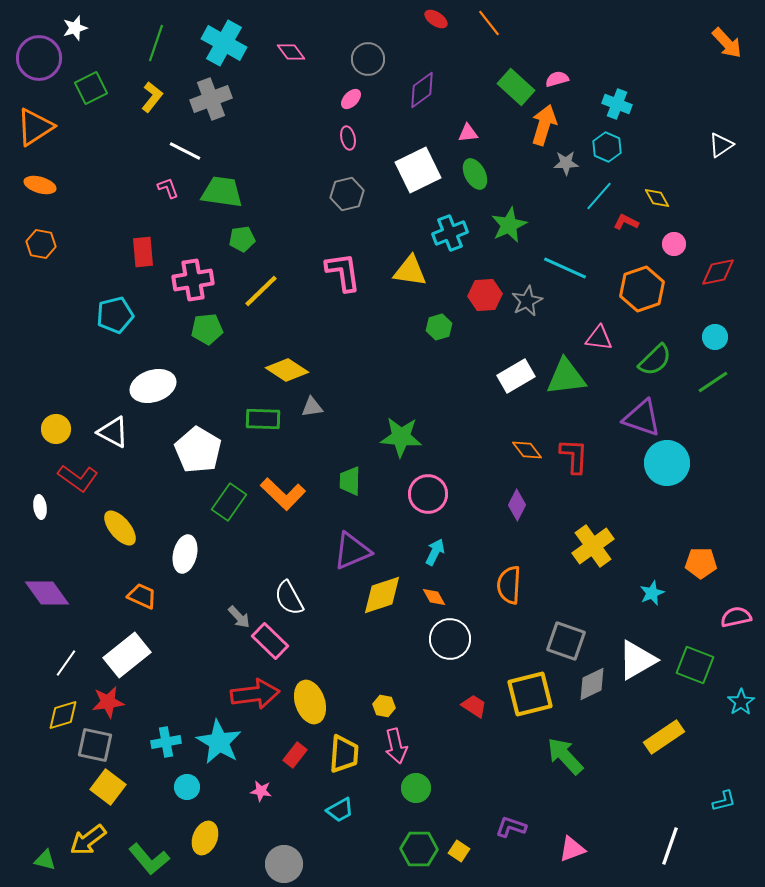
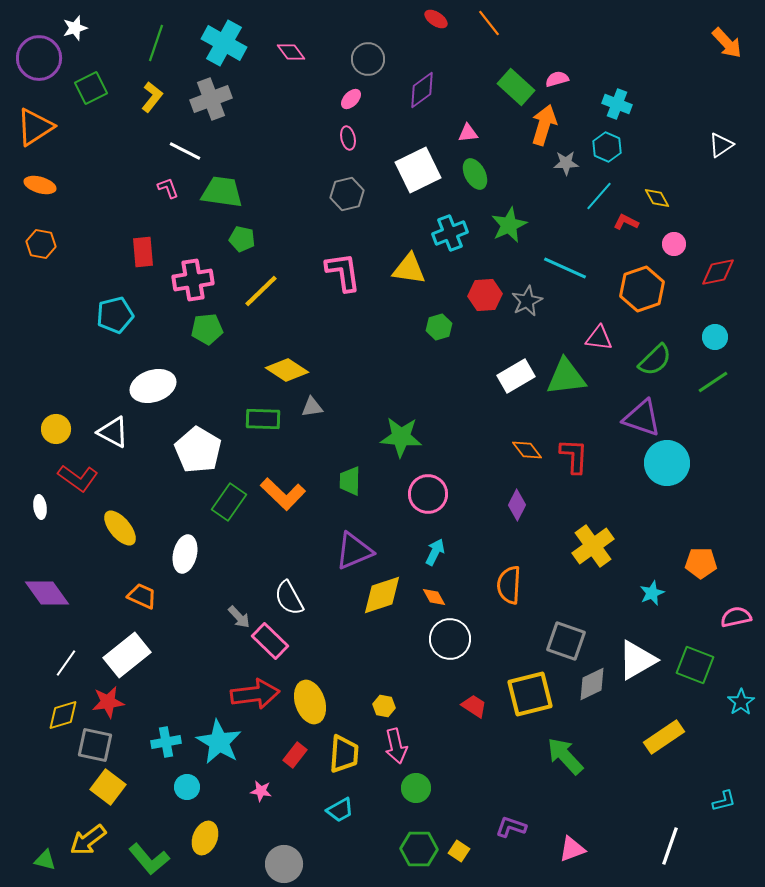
green pentagon at (242, 239): rotated 20 degrees clockwise
yellow triangle at (410, 271): moved 1 px left, 2 px up
purple triangle at (352, 551): moved 2 px right
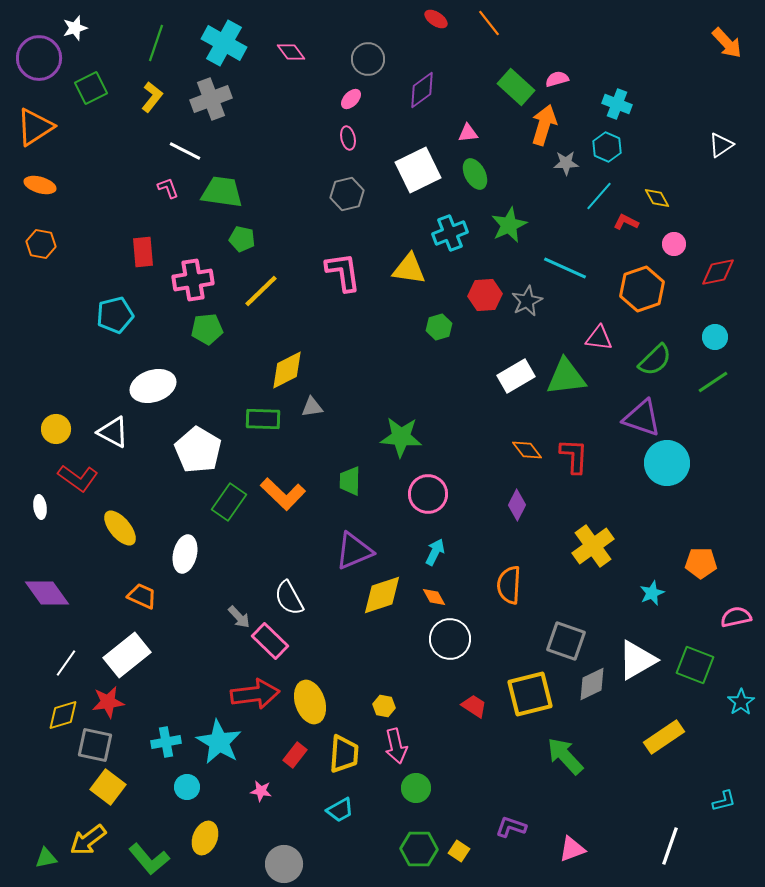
yellow diamond at (287, 370): rotated 60 degrees counterclockwise
green triangle at (45, 860): moved 1 px right, 2 px up; rotated 25 degrees counterclockwise
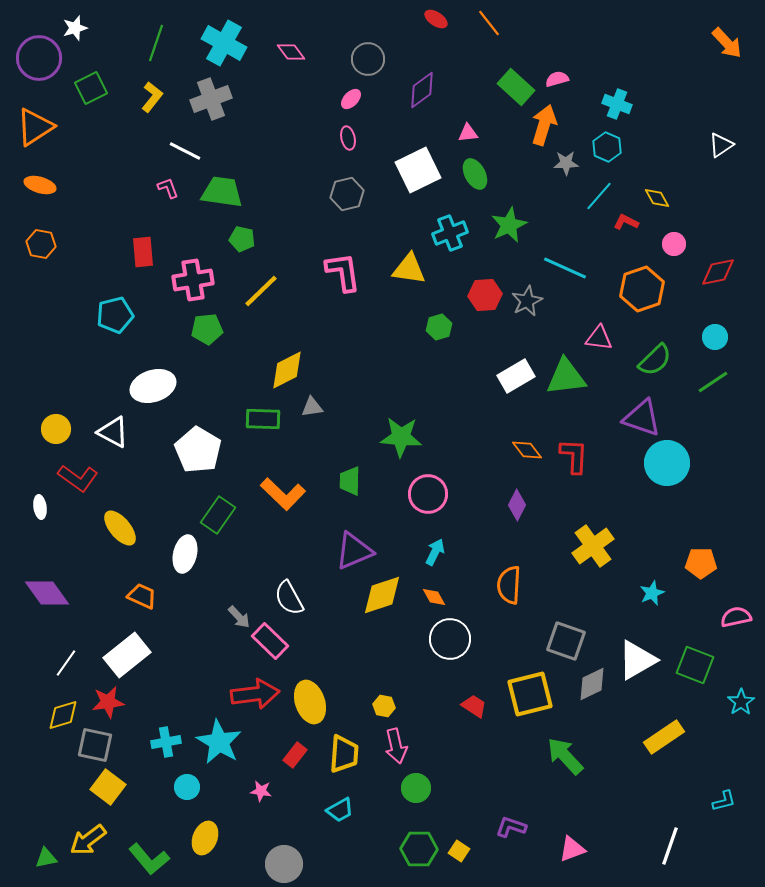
green rectangle at (229, 502): moved 11 px left, 13 px down
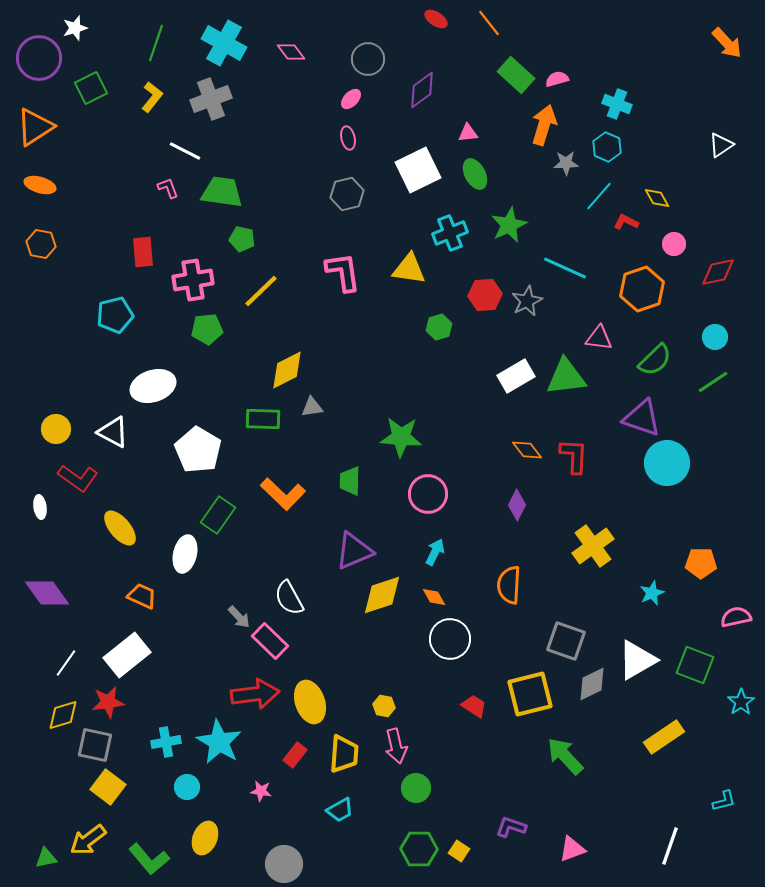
green rectangle at (516, 87): moved 12 px up
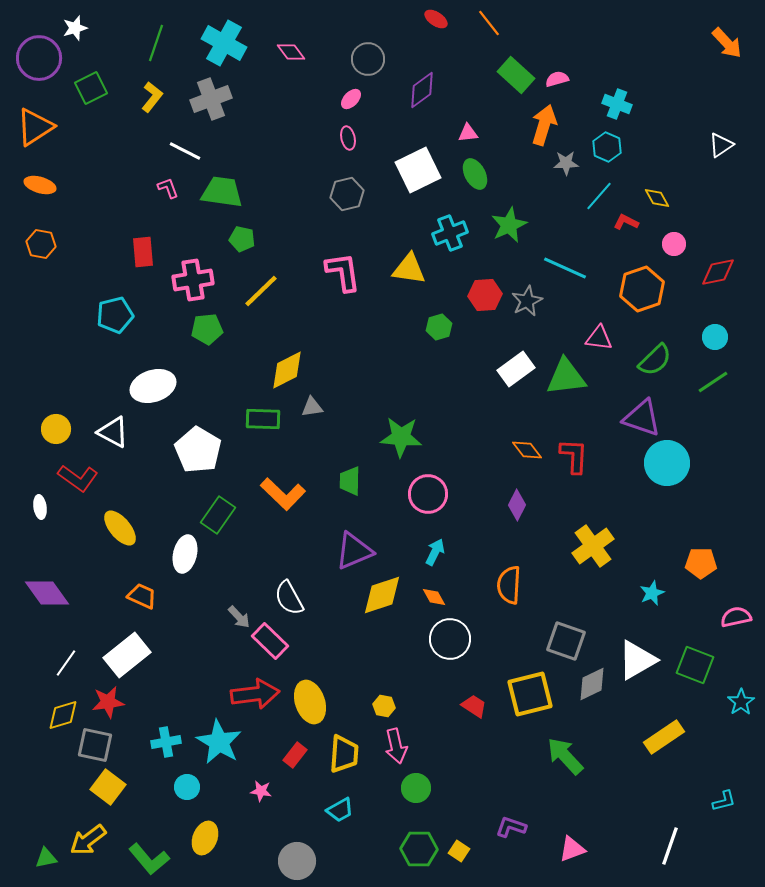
white rectangle at (516, 376): moved 7 px up; rotated 6 degrees counterclockwise
gray circle at (284, 864): moved 13 px right, 3 px up
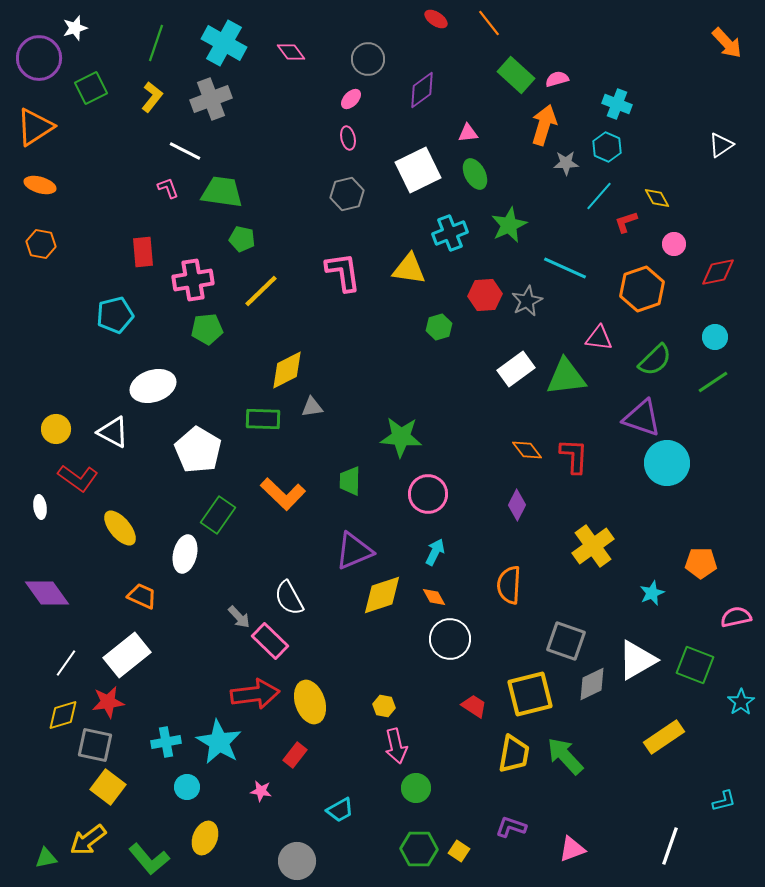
red L-shape at (626, 222): rotated 45 degrees counterclockwise
yellow trapezoid at (344, 754): moved 170 px right; rotated 6 degrees clockwise
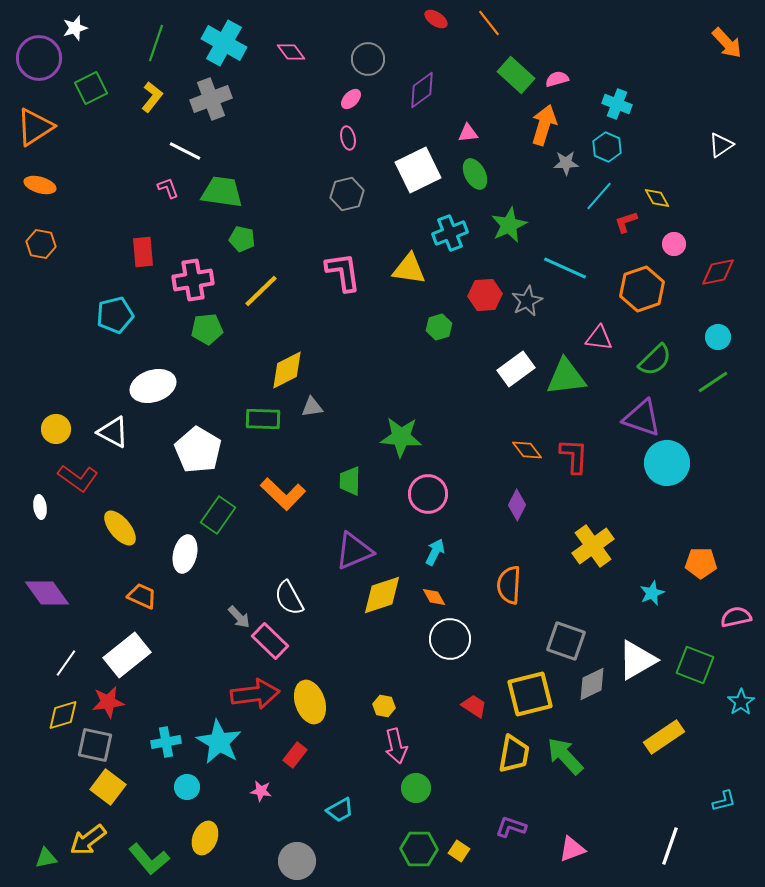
cyan circle at (715, 337): moved 3 px right
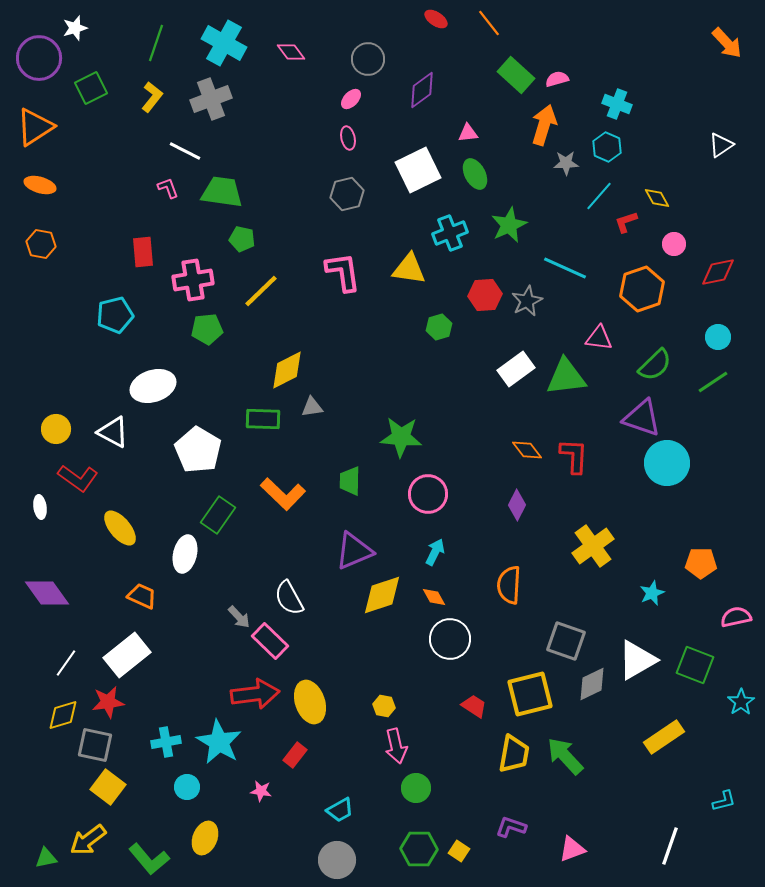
green semicircle at (655, 360): moved 5 px down
gray circle at (297, 861): moved 40 px right, 1 px up
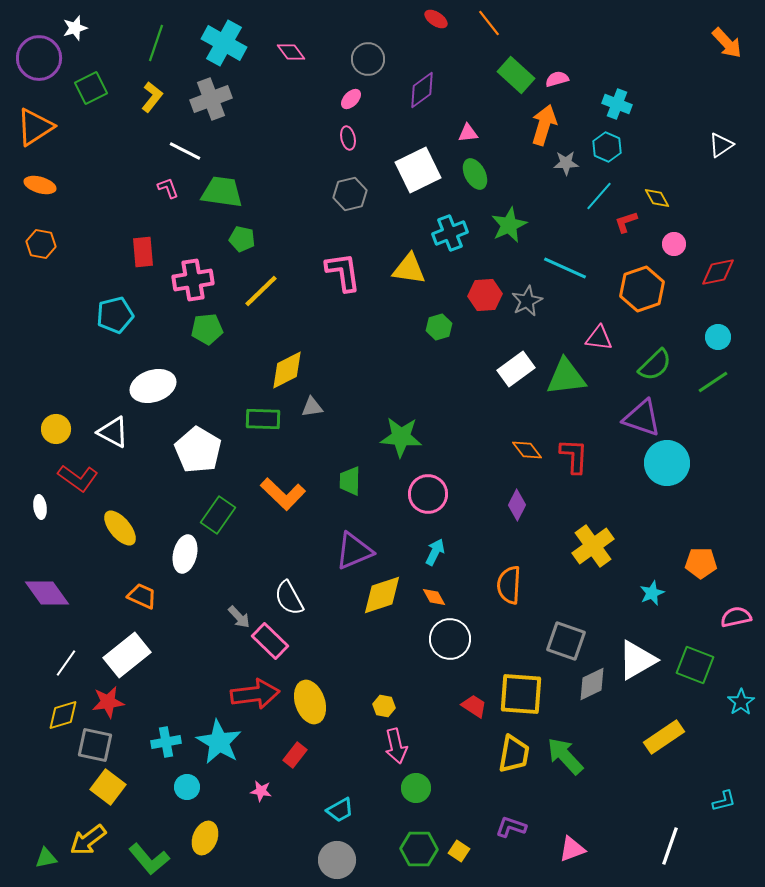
gray hexagon at (347, 194): moved 3 px right
yellow square at (530, 694): moved 9 px left; rotated 18 degrees clockwise
